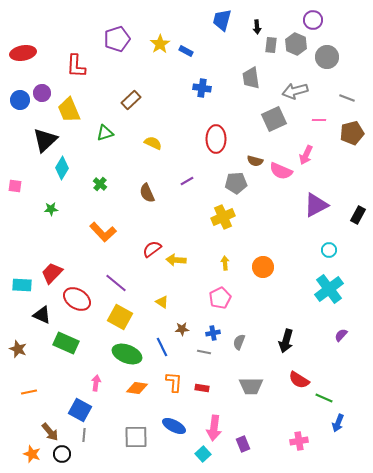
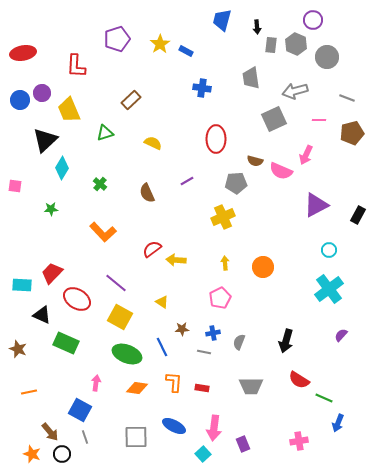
gray line at (84, 435): moved 1 px right, 2 px down; rotated 24 degrees counterclockwise
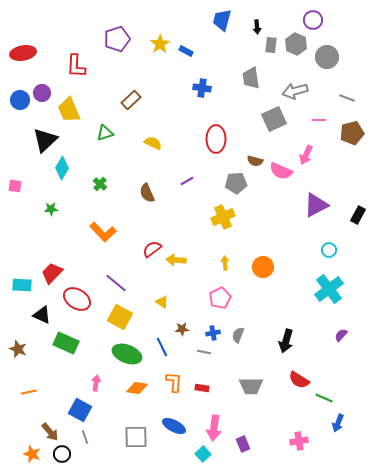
gray semicircle at (239, 342): moved 1 px left, 7 px up
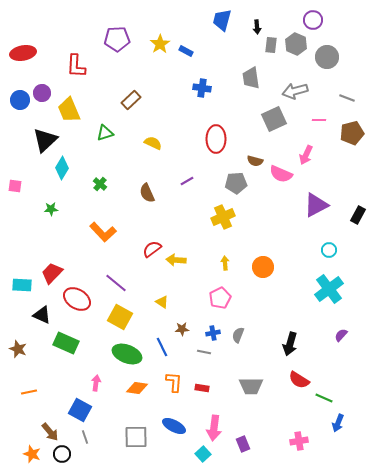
purple pentagon at (117, 39): rotated 15 degrees clockwise
pink semicircle at (281, 171): moved 3 px down
black arrow at (286, 341): moved 4 px right, 3 px down
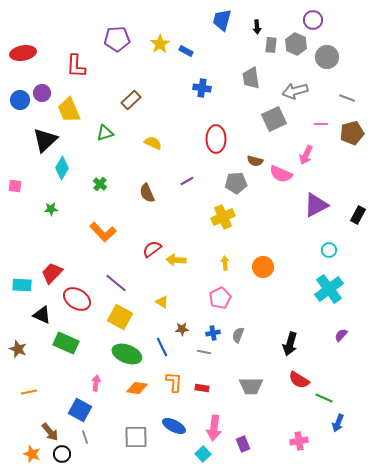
pink line at (319, 120): moved 2 px right, 4 px down
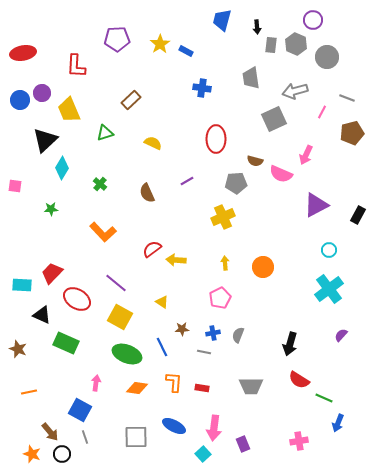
pink line at (321, 124): moved 1 px right, 12 px up; rotated 64 degrees counterclockwise
